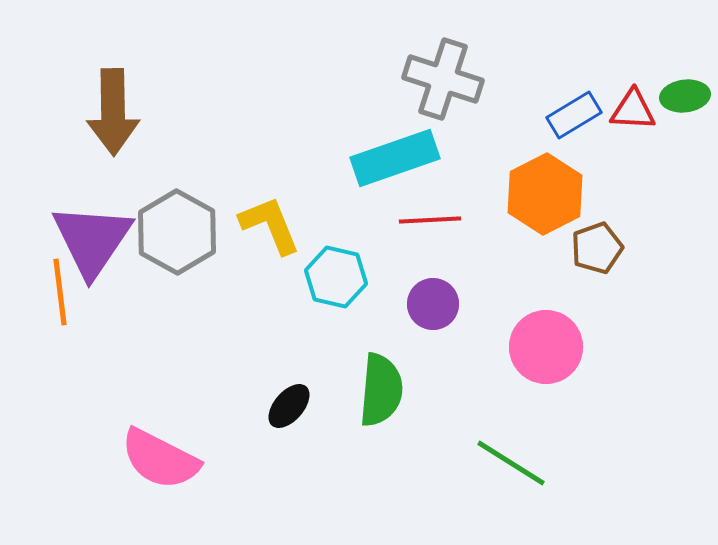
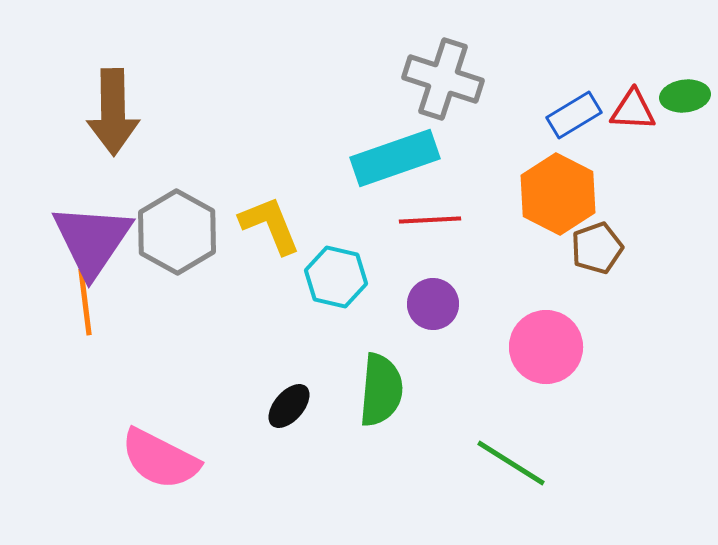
orange hexagon: moved 13 px right; rotated 6 degrees counterclockwise
orange line: moved 25 px right, 10 px down
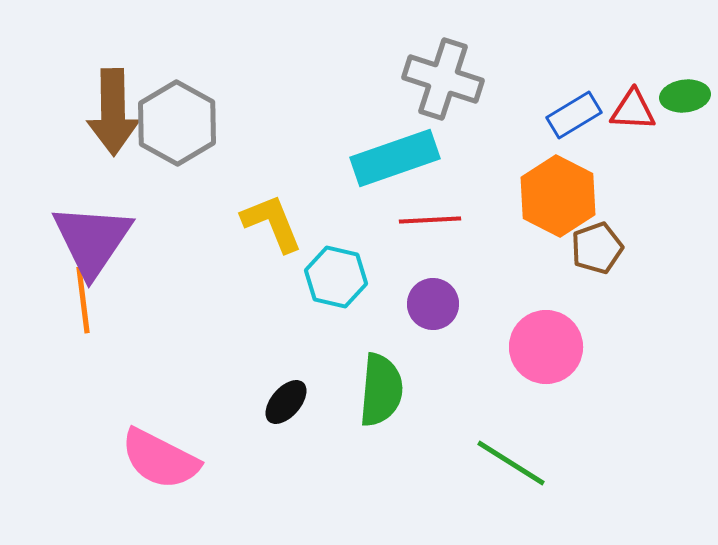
orange hexagon: moved 2 px down
yellow L-shape: moved 2 px right, 2 px up
gray hexagon: moved 109 px up
orange line: moved 2 px left, 2 px up
black ellipse: moved 3 px left, 4 px up
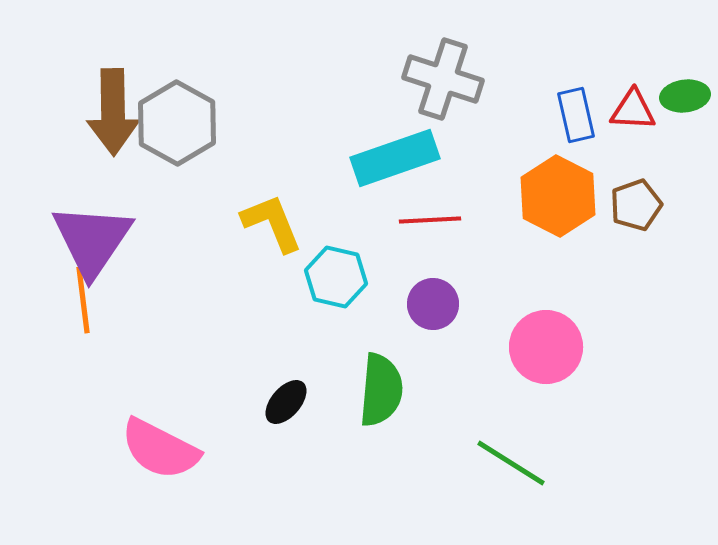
blue rectangle: moved 2 px right; rotated 72 degrees counterclockwise
brown pentagon: moved 39 px right, 43 px up
pink semicircle: moved 10 px up
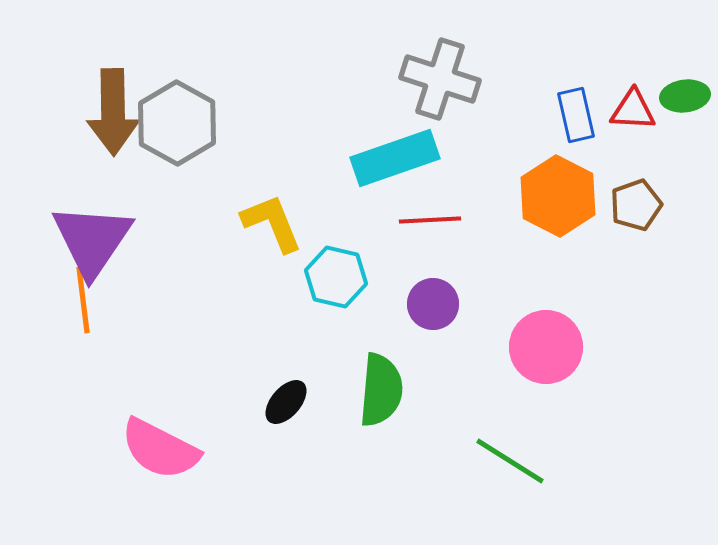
gray cross: moved 3 px left
green line: moved 1 px left, 2 px up
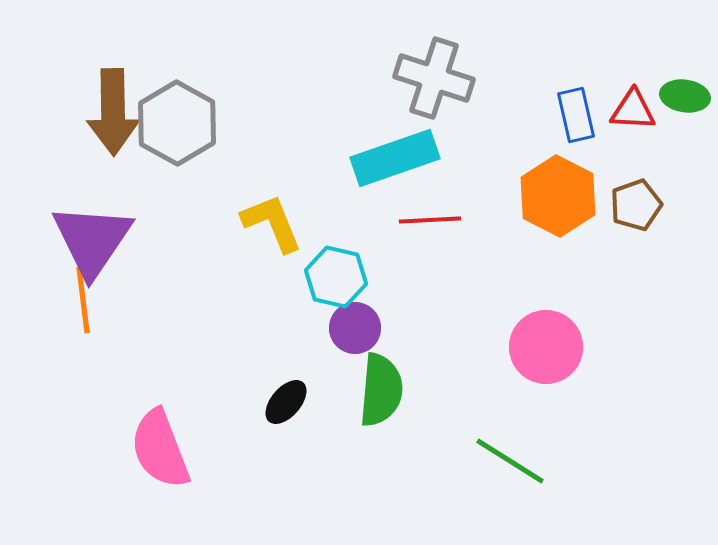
gray cross: moved 6 px left, 1 px up
green ellipse: rotated 15 degrees clockwise
purple circle: moved 78 px left, 24 px down
pink semicircle: rotated 42 degrees clockwise
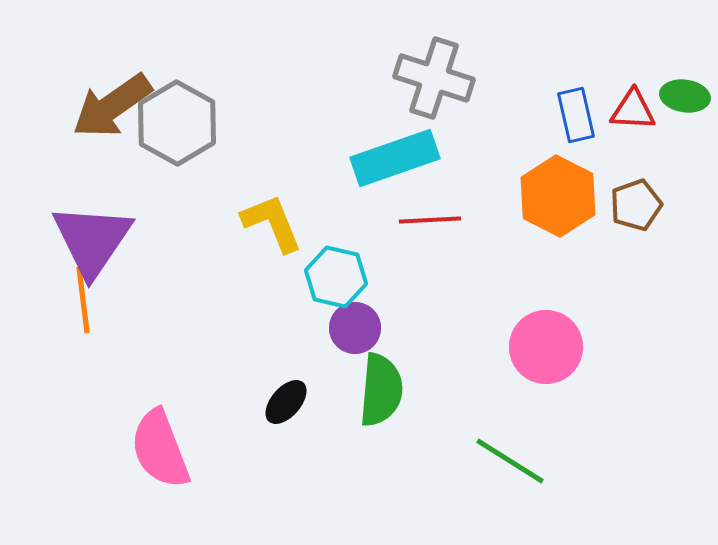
brown arrow: moved 1 px left, 6 px up; rotated 56 degrees clockwise
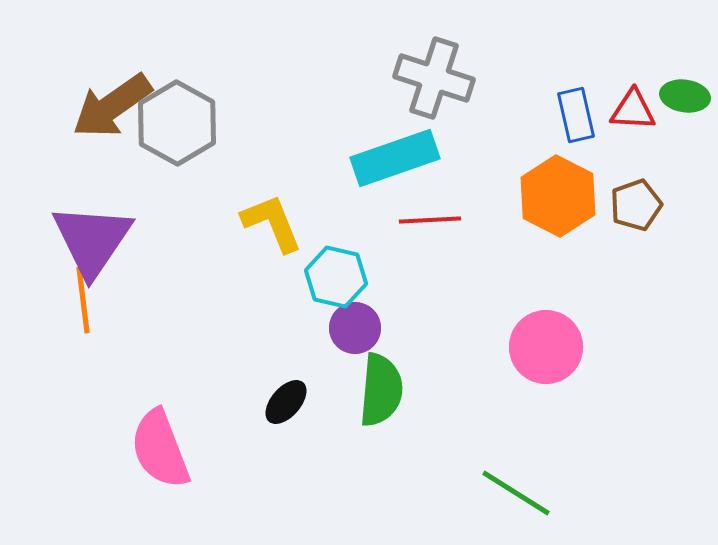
green line: moved 6 px right, 32 px down
